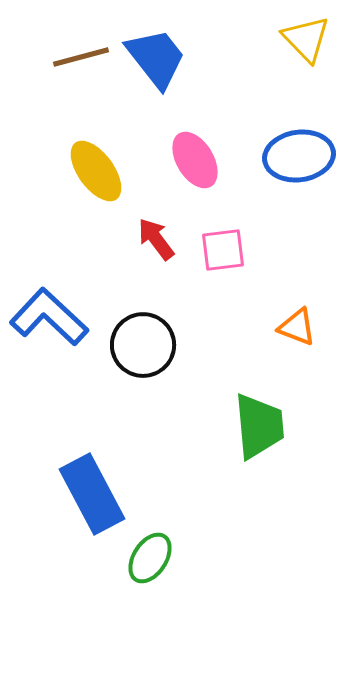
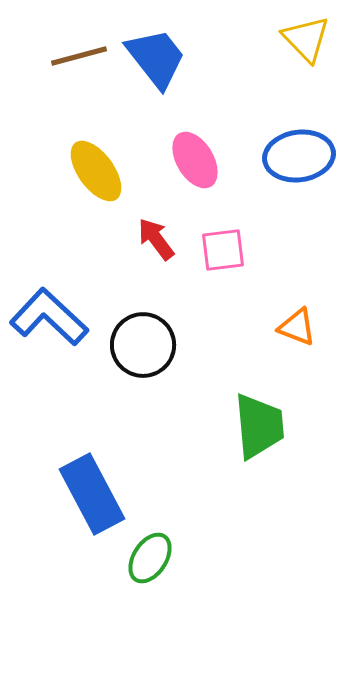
brown line: moved 2 px left, 1 px up
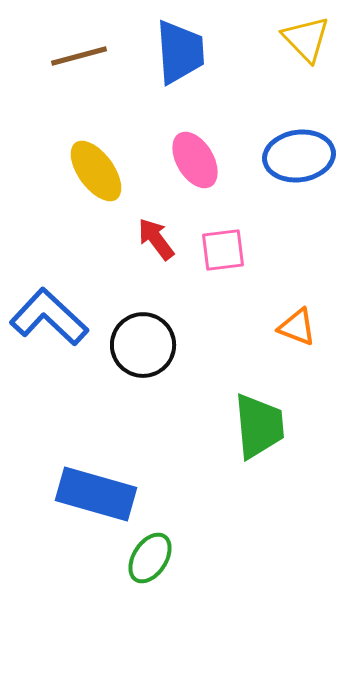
blue trapezoid: moved 24 px right, 6 px up; rotated 34 degrees clockwise
blue rectangle: moved 4 px right; rotated 46 degrees counterclockwise
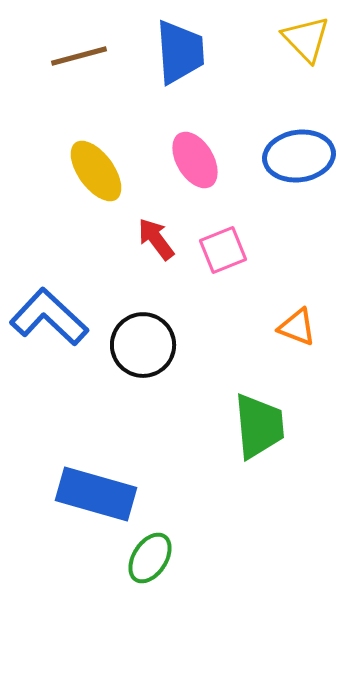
pink square: rotated 15 degrees counterclockwise
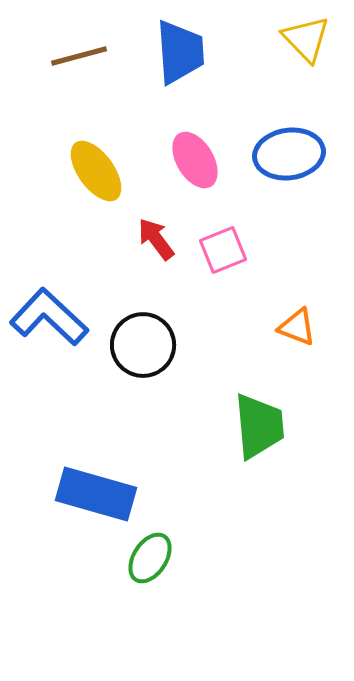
blue ellipse: moved 10 px left, 2 px up
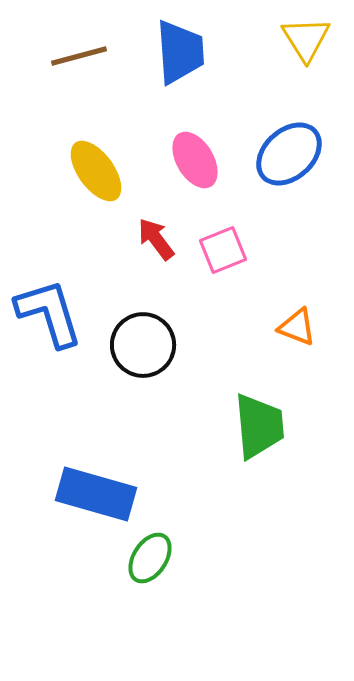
yellow triangle: rotated 12 degrees clockwise
blue ellipse: rotated 34 degrees counterclockwise
blue L-shape: moved 4 px up; rotated 30 degrees clockwise
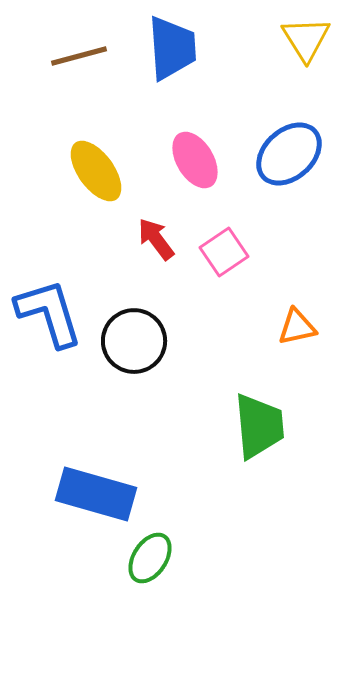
blue trapezoid: moved 8 px left, 4 px up
pink square: moved 1 px right, 2 px down; rotated 12 degrees counterclockwise
orange triangle: rotated 33 degrees counterclockwise
black circle: moved 9 px left, 4 px up
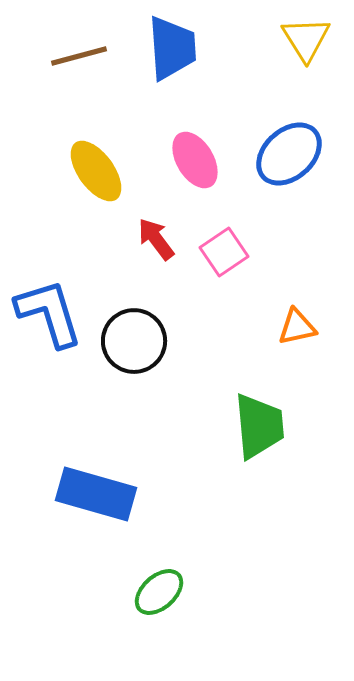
green ellipse: moved 9 px right, 34 px down; rotated 15 degrees clockwise
